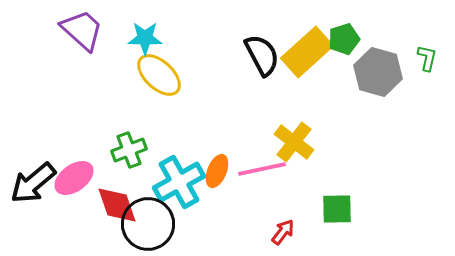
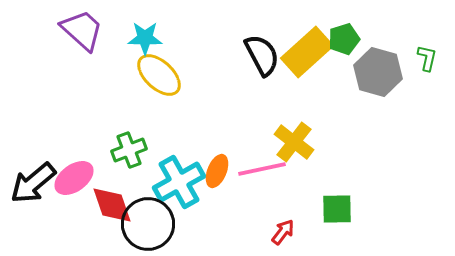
red diamond: moved 5 px left
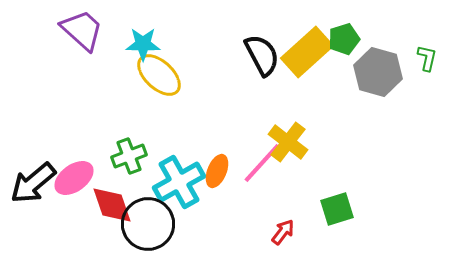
cyan star: moved 2 px left, 6 px down
yellow cross: moved 6 px left
green cross: moved 6 px down
pink line: moved 6 px up; rotated 36 degrees counterclockwise
green square: rotated 16 degrees counterclockwise
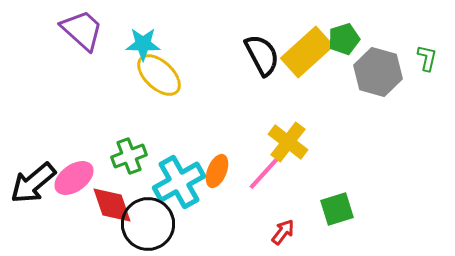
pink line: moved 5 px right, 7 px down
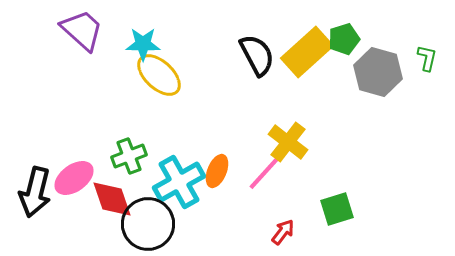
black semicircle: moved 5 px left
black arrow: moved 2 px right, 9 px down; rotated 36 degrees counterclockwise
red diamond: moved 6 px up
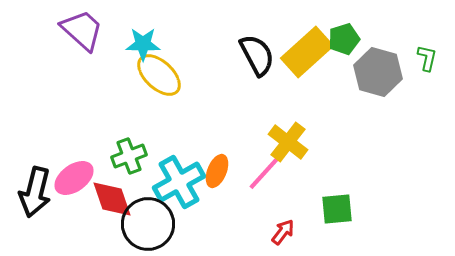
green square: rotated 12 degrees clockwise
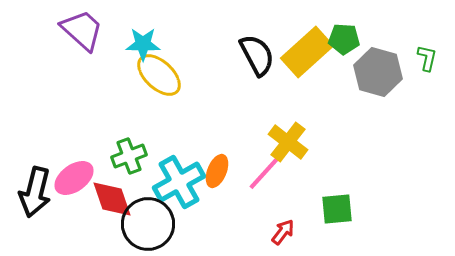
green pentagon: rotated 20 degrees clockwise
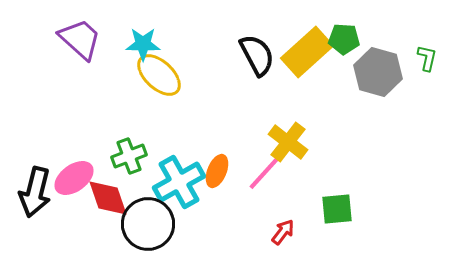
purple trapezoid: moved 2 px left, 9 px down
red diamond: moved 4 px left, 1 px up
